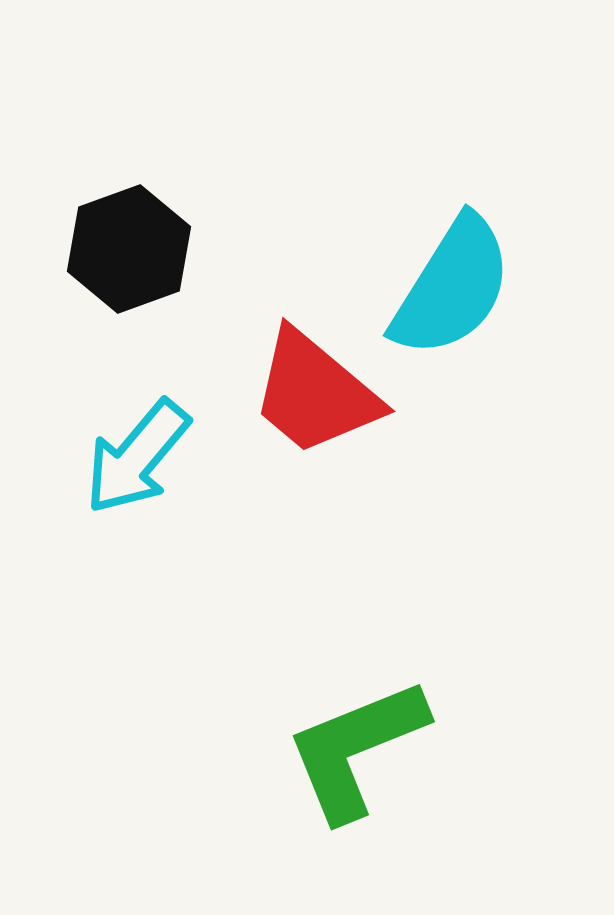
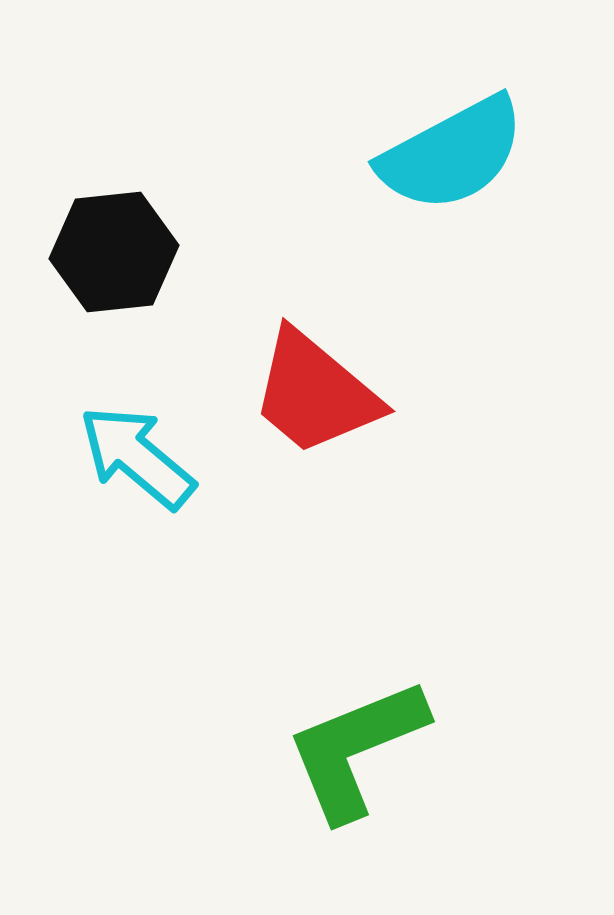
black hexagon: moved 15 px left, 3 px down; rotated 14 degrees clockwise
cyan semicircle: moved 133 px up; rotated 30 degrees clockwise
cyan arrow: rotated 90 degrees clockwise
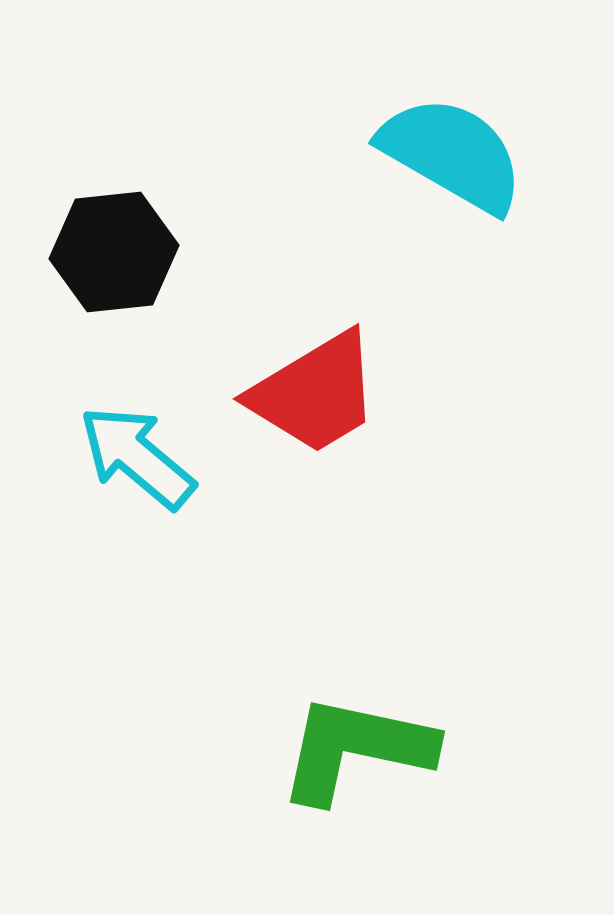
cyan semicircle: rotated 122 degrees counterclockwise
red trapezoid: rotated 71 degrees counterclockwise
green L-shape: rotated 34 degrees clockwise
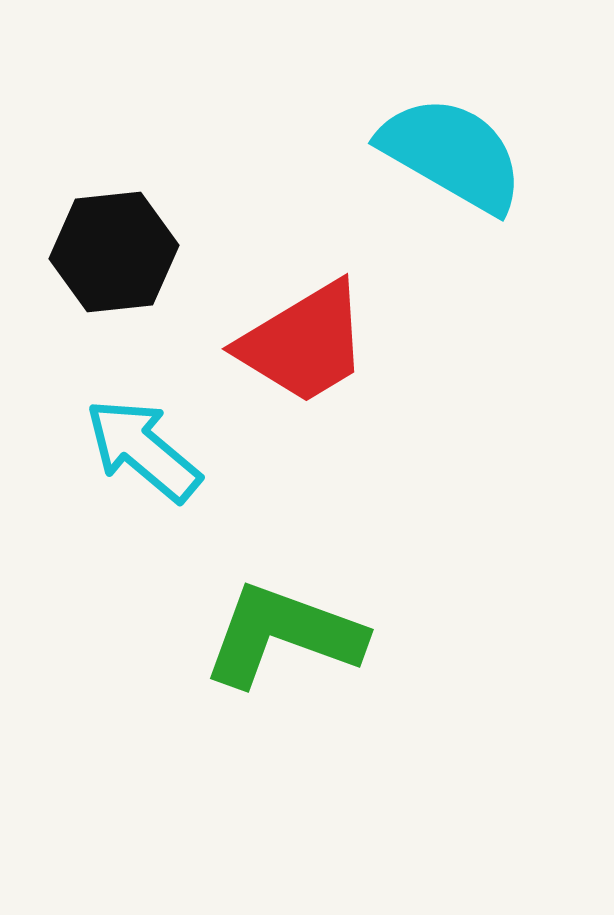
red trapezoid: moved 11 px left, 50 px up
cyan arrow: moved 6 px right, 7 px up
green L-shape: moved 73 px left, 114 px up; rotated 8 degrees clockwise
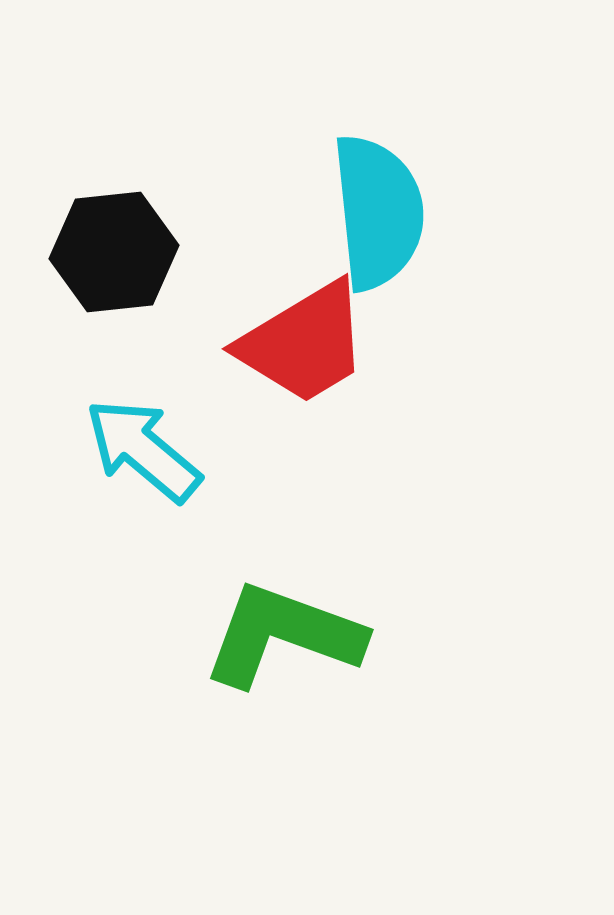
cyan semicircle: moved 74 px left, 58 px down; rotated 54 degrees clockwise
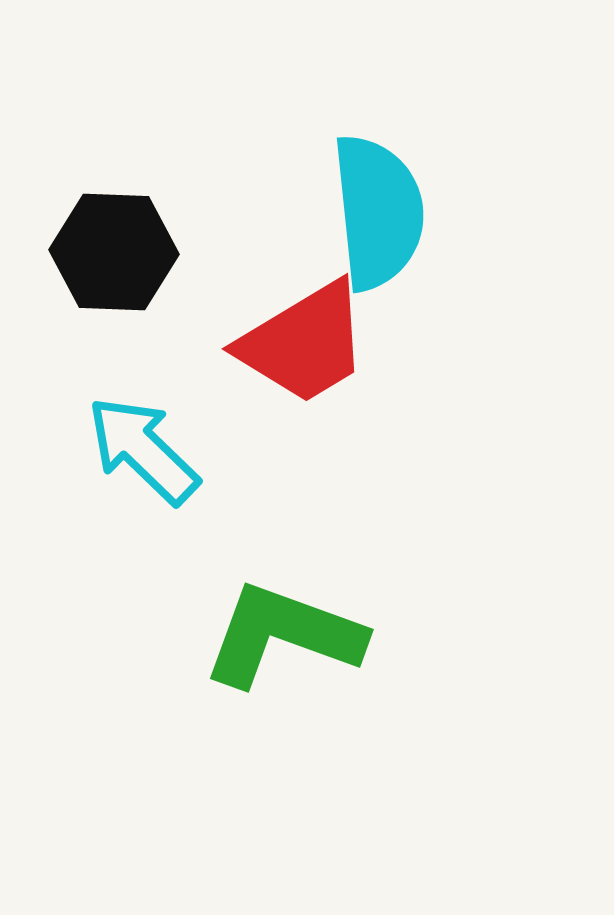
black hexagon: rotated 8 degrees clockwise
cyan arrow: rotated 4 degrees clockwise
